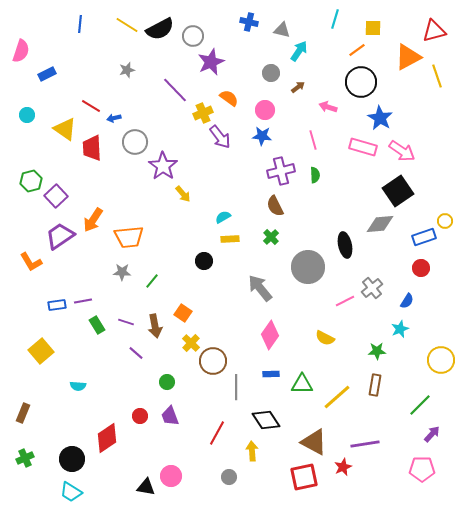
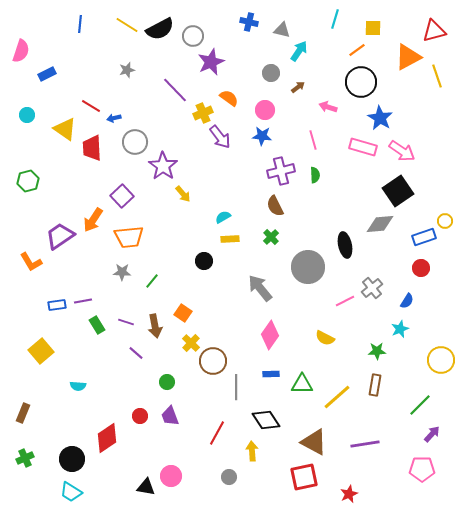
green hexagon at (31, 181): moved 3 px left
purple square at (56, 196): moved 66 px right
red star at (343, 467): moved 6 px right, 27 px down
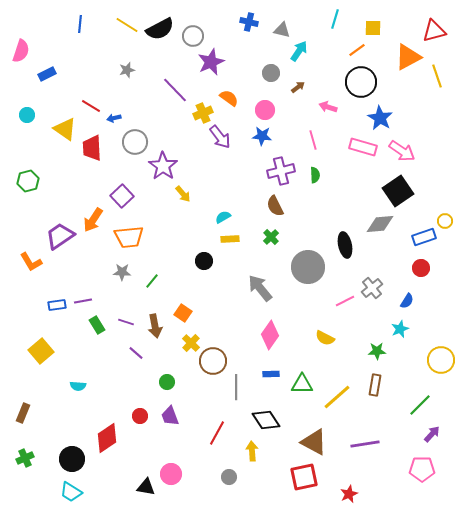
pink circle at (171, 476): moved 2 px up
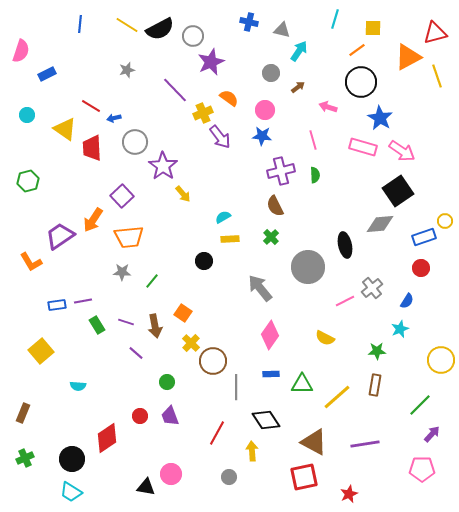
red triangle at (434, 31): moved 1 px right, 2 px down
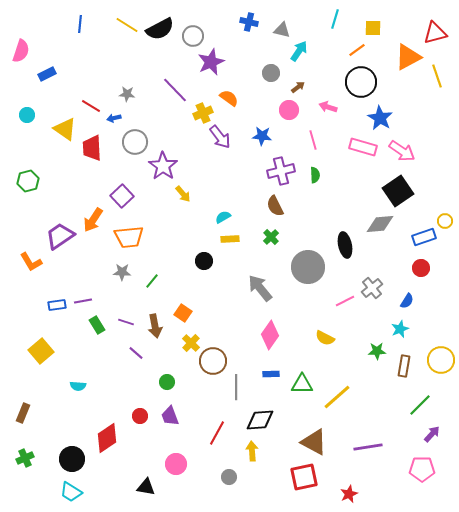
gray star at (127, 70): moved 24 px down; rotated 21 degrees clockwise
pink circle at (265, 110): moved 24 px right
brown rectangle at (375, 385): moved 29 px right, 19 px up
black diamond at (266, 420): moved 6 px left; rotated 60 degrees counterclockwise
purple line at (365, 444): moved 3 px right, 3 px down
pink circle at (171, 474): moved 5 px right, 10 px up
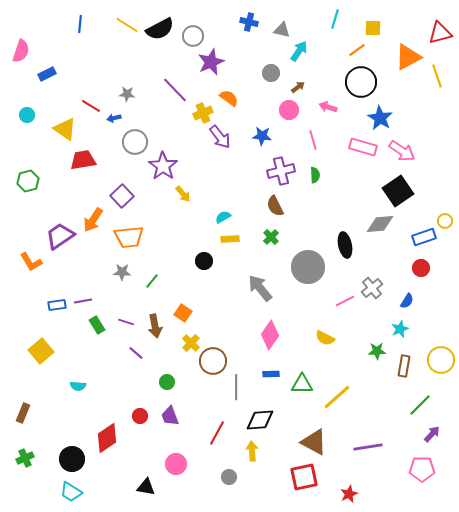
red triangle at (435, 33): moved 5 px right
red trapezoid at (92, 148): moved 9 px left, 12 px down; rotated 84 degrees clockwise
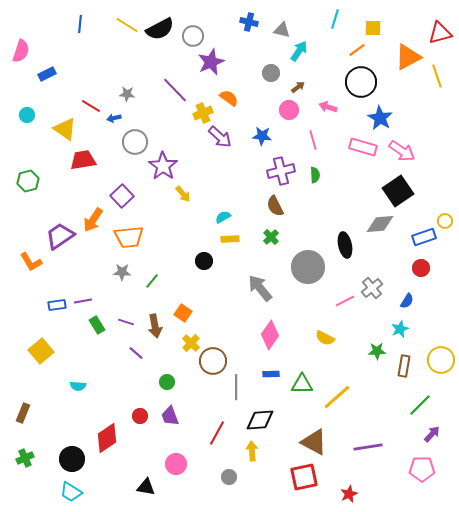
purple arrow at (220, 137): rotated 10 degrees counterclockwise
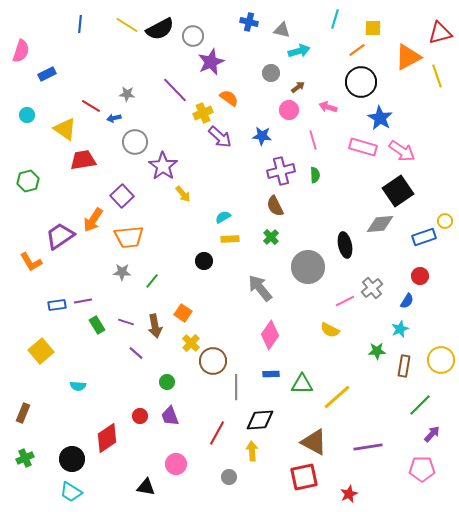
cyan arrow at (299, 51): rotated 40 degrees clockwise
red circle at (421, 268): moved 1 px left, 8 px down
yellow semicircle at (325, 338): moved 5 px right, 8 px up
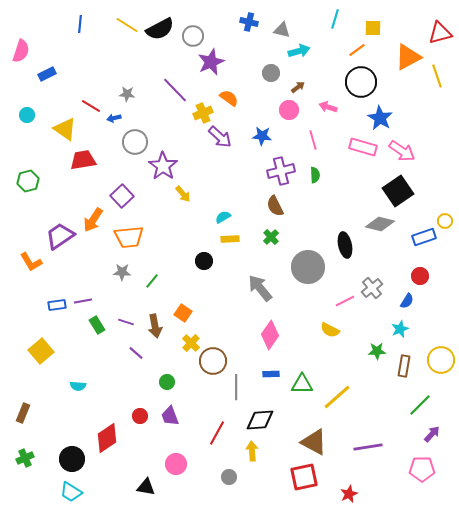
gray diamond at (380, 224): rotated 20 degrees clockwise
